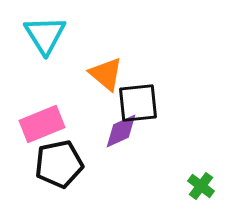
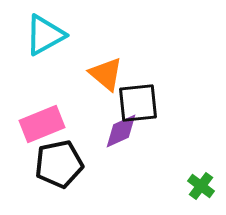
cyan triangle: rotated 33 degrees clockwise
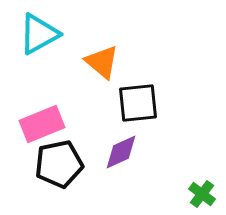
cyan triangle: moved 6 px left, 1 px up
orange triangle: moved 4 px left, 12 px up
purple diamond: moved 21 px down
green cross: moved 1 px right, 8 px down
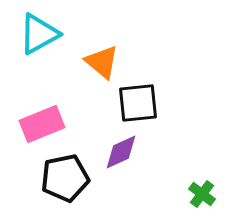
black pentagon: moved 6 px right, 14 px down
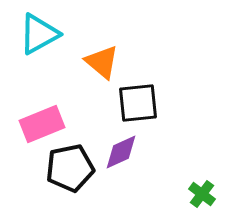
black pentagon: moved 5 px right, 10 px up
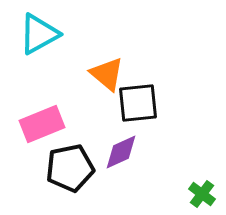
orange triangle: moved 5 px right, 12 px down
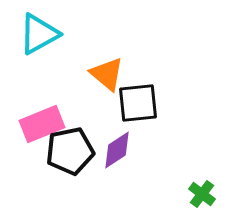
purple diamond: moved 4 px left, 2 px up; rotated 9 degrees counterclockwise
black pentagon: moved 17 px up
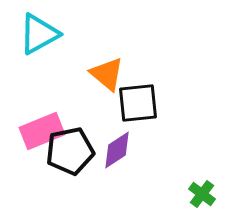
pink rectangle: moved 7 px down
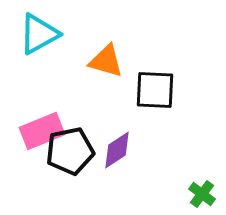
orange triangle: moved 1 px left, 13 px up; rotated 24 degrees counterclockwise
black square: moved 17 px right, 13 px up; rotated 9 degrees clockwise
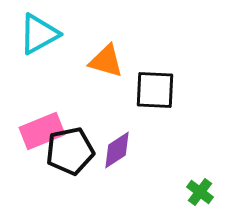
green cross: moved 2 px left, 2 px up
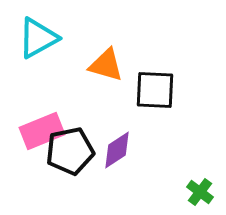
cyan triangle: moved 1 px left, 4 px down
orange triangle: moved 4 px down
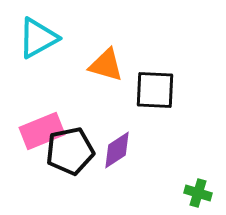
green cross: moved 2 px left, 1 px down; rotated 20 degrees counterclockwise
